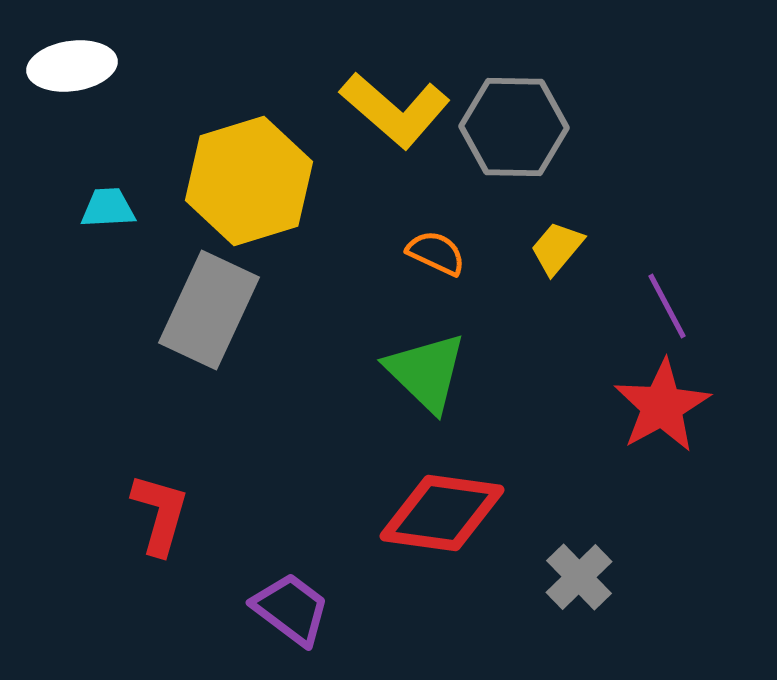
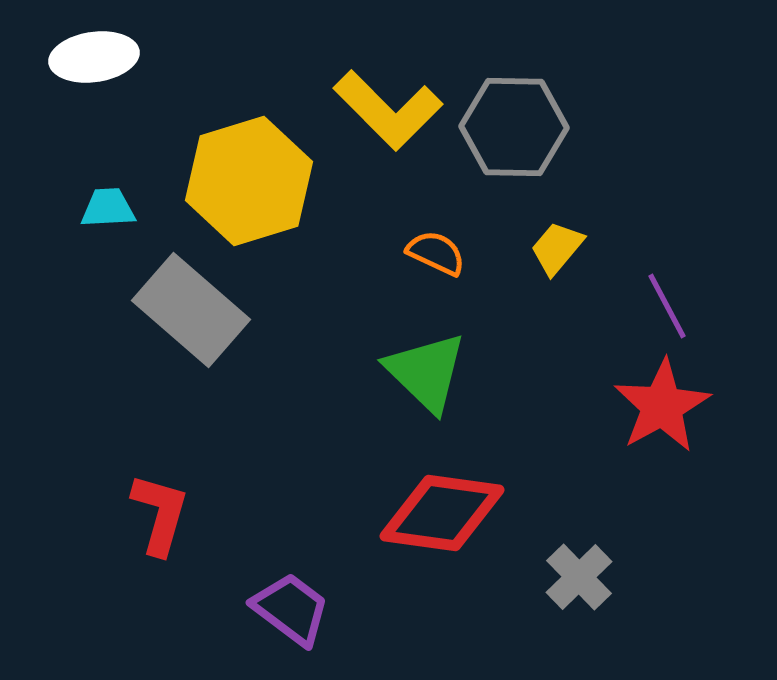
white ellipse: moved 22 px right, 9 px up
yellow L-shape: moved 7 px left; rotated 4 degrees clockwise
gray rectangle: moved 18 px left; rotated 74 degrees counterclockwise
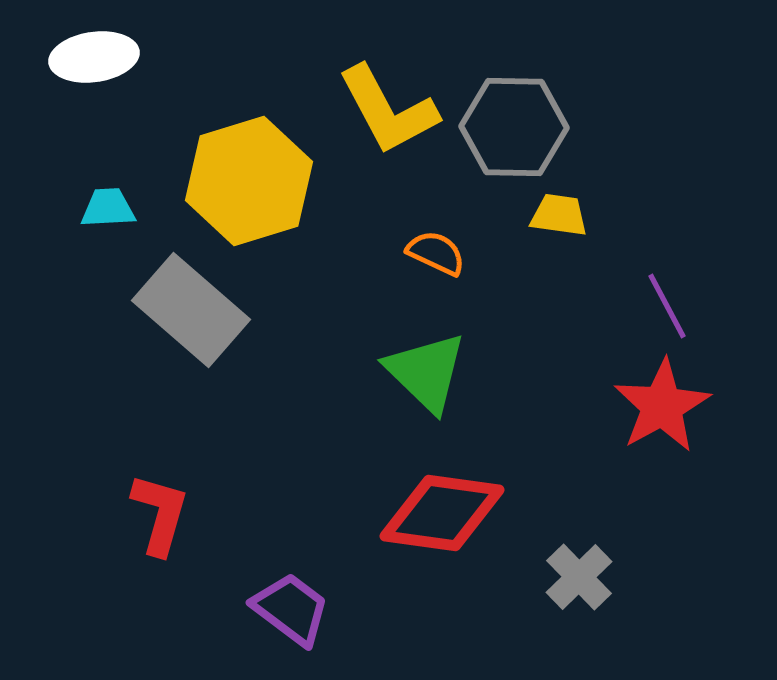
yellow L-shape: rotated 17 degrees clockwise
yellow trapezoid: moved 2 px right, 33 px up; rotated 58 degrees clockwise
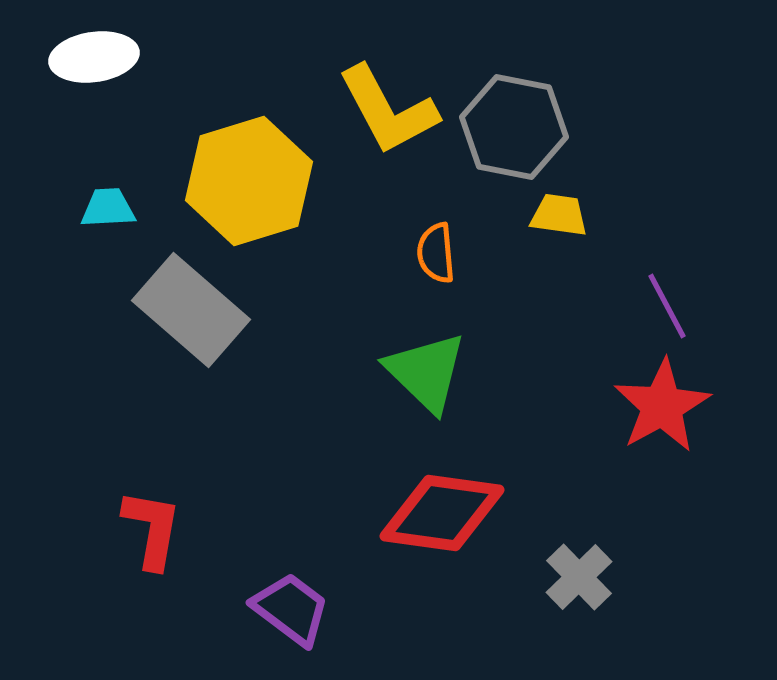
gray hexagon: rotated 10 degrees clockwise
orange semicircle: rotated 120 degrees counterclockwise
red L-shape: moved 8 px left, 15 px down; rotated 6 degrees counterclockwise
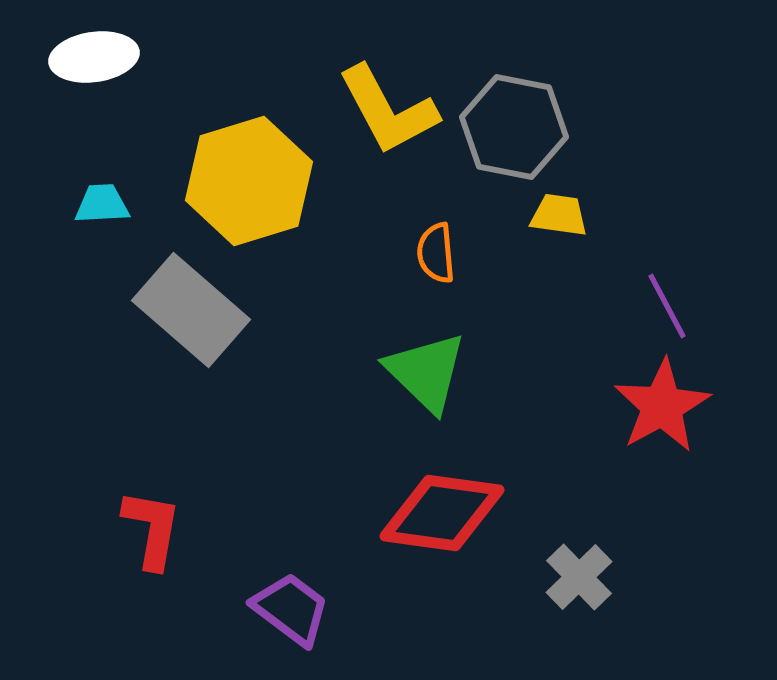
cyan trapezoid: moved 6 px left, 4 px up
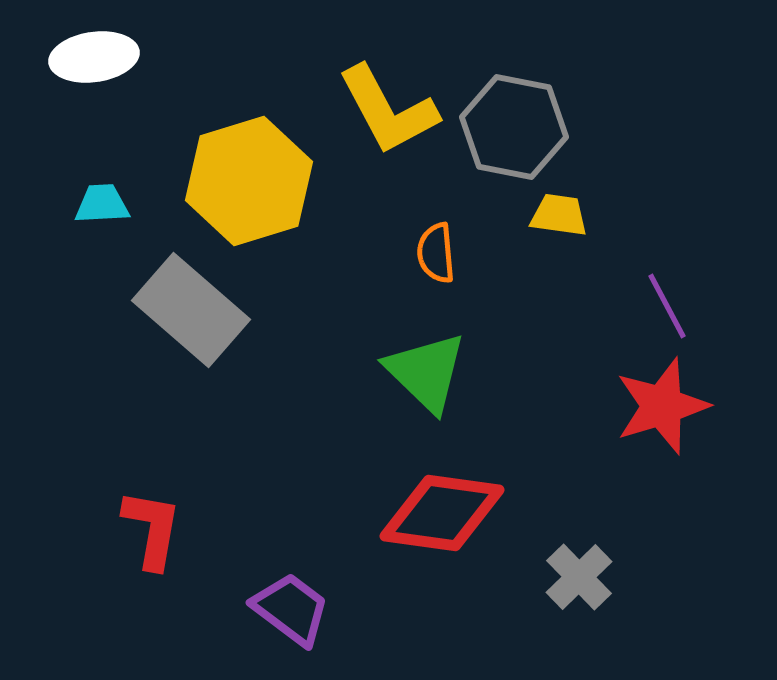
red star: rotated 12 degrees clockwise
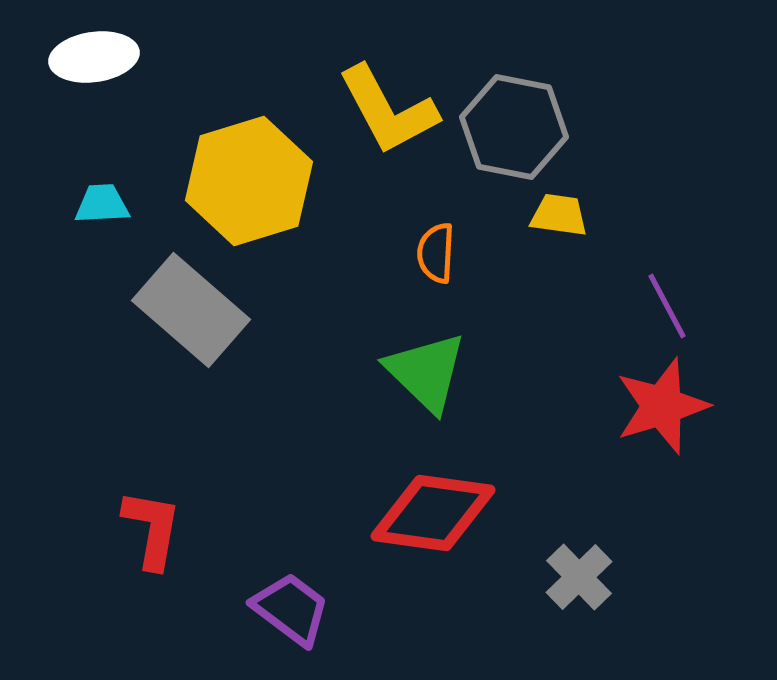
orange semicircle: rotated 8 degrees clockwise
red diamond: moved 9 px left
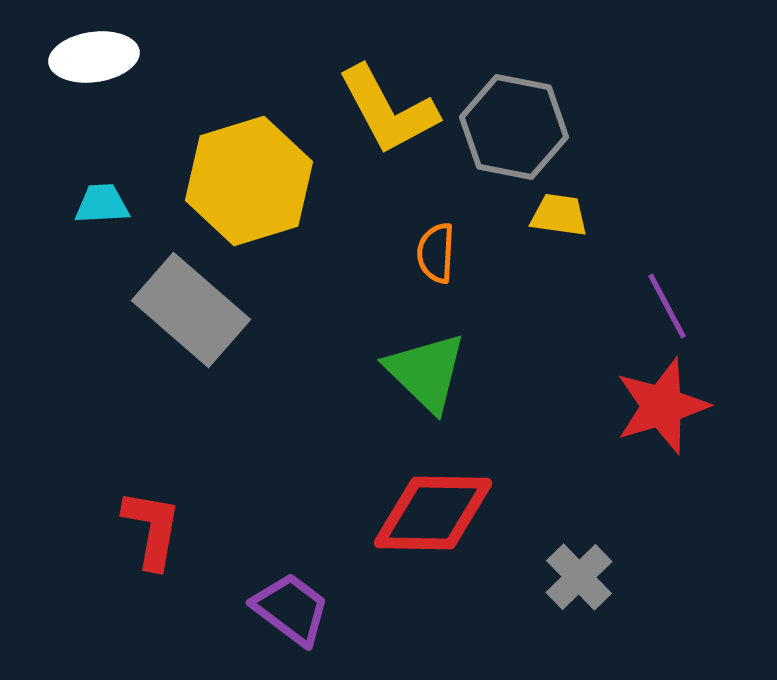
red diamond: rotated 7 degrees counterclockwise
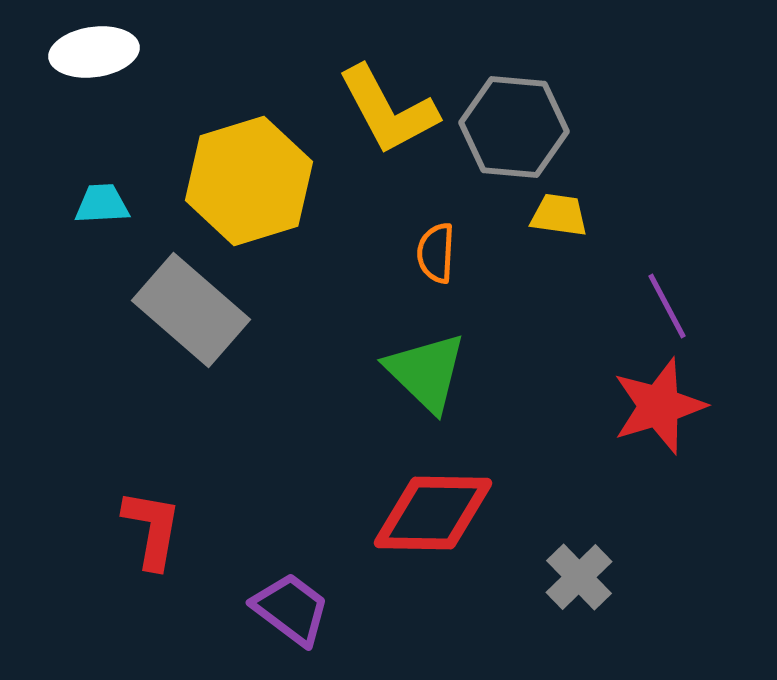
white ellipse: moved 5 px up
gray hexagon: rotated 6 degrees counterclockwise
red star: moved 3 px left
